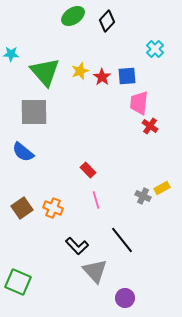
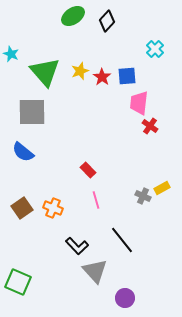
cyan star: rotated 21 degrees clockwise
gray square: moved 2 px left
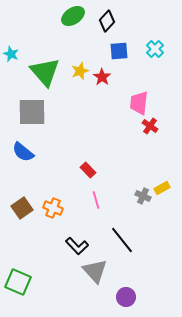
blue square: moved 8 px left, 25 px up
purple circle: moved 1 px right, 1 px up
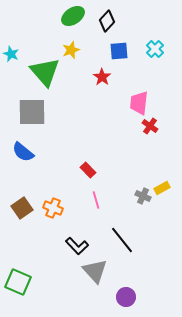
yellow star: moved 9 px left, 21 px up
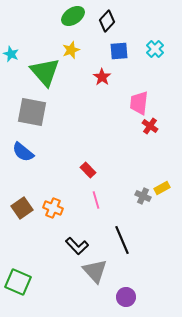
gray square: rotated 12 degrees clockwise
black line: rotated 16 degrees clockwise
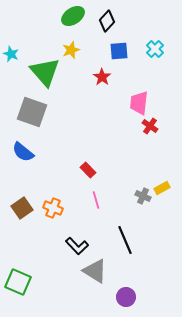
gray square: rotated 8 degrees clockwise
black line: moved 3 px right
gray triangle: rotated 16 degrees counterclockwise
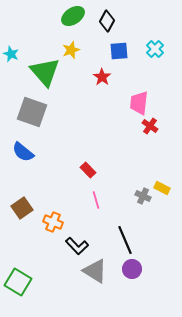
black diamond: rotated 15 degrees counterclockwise
yellow rectangle: rotated 56 degrees clockwise
orange cross: moved 14 px down
green square: rotated 8 degrees clockwise
purple circle: moved 6 px right, 28 px up
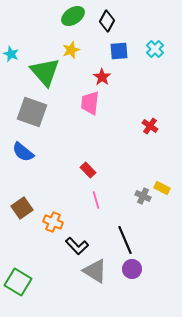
pink trapezoid: moved 49 px left
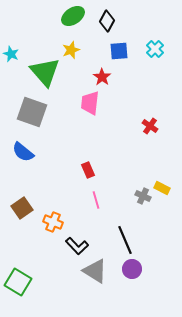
red rectangle: rotated 21 degrees clockwise
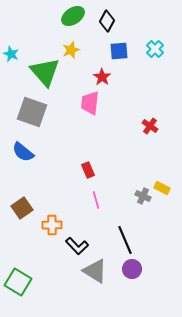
orange cross: moved 1 px left, 3 px down; rotated 24 degrees counterclockwise
